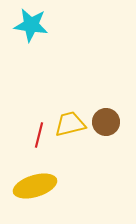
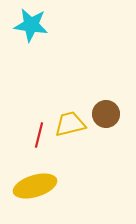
brown circle: moved 8 px up
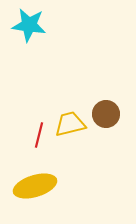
cyan star: moved 2 px left
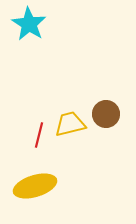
cyan star: moved 1 px up; rotated 24 degrees clockwise
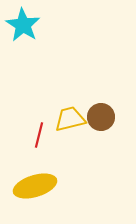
cyan star: moved 6 px left, 1 px down
brown circle: moved 5 px left, 3 px down
yellow trapezoid: moved 5 px up
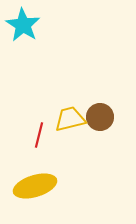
brown circle: moved 1 px left
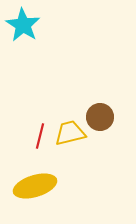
yellow trapezoid: moved 14 px down
red line: moved 1 px right, 1 px down
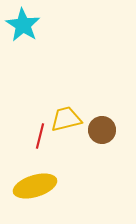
brown circle: moved 2 px right, 13 px down
yellow trapezoid: moved 4 px left, 14 px up
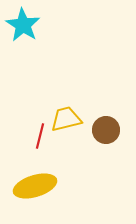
brown circle: moved 4 px right
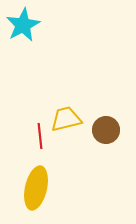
cyan star: rotated 12 degrees clockwise
red line: rotated 20 degrees counterclockwise
yellow ellipse: moved 1 px right, 2 px down; rotated 60 degrees counterclockwise
